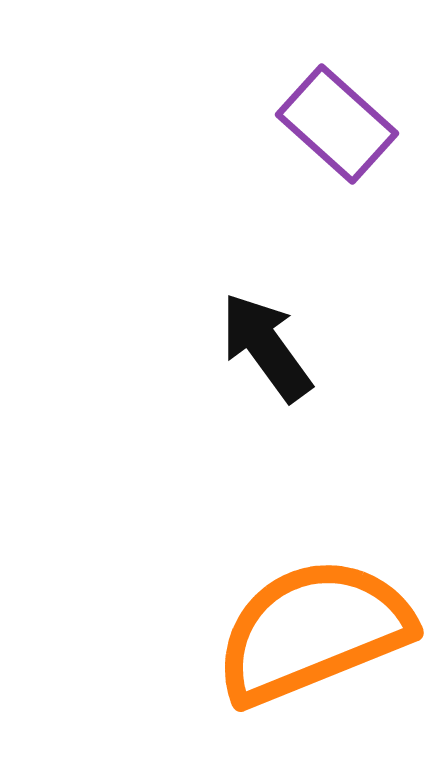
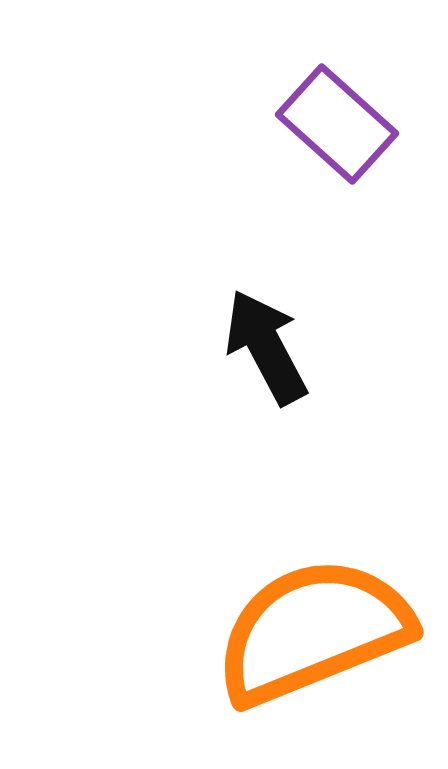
black arrow: rotated 8 degrees clockwise
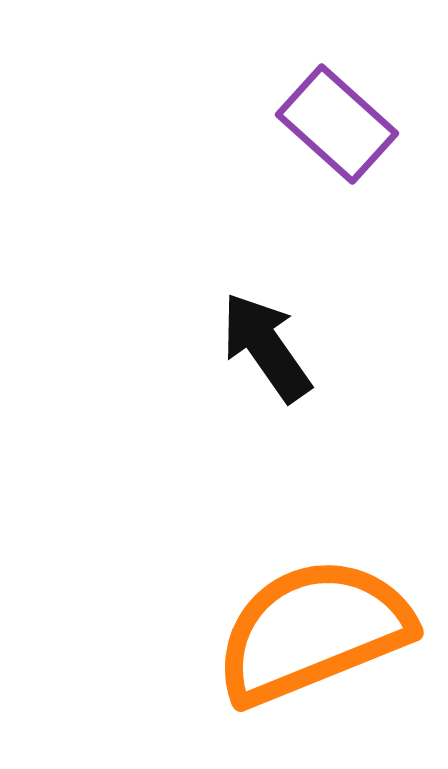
black arrow: rotated 7 degrees counterclockwise
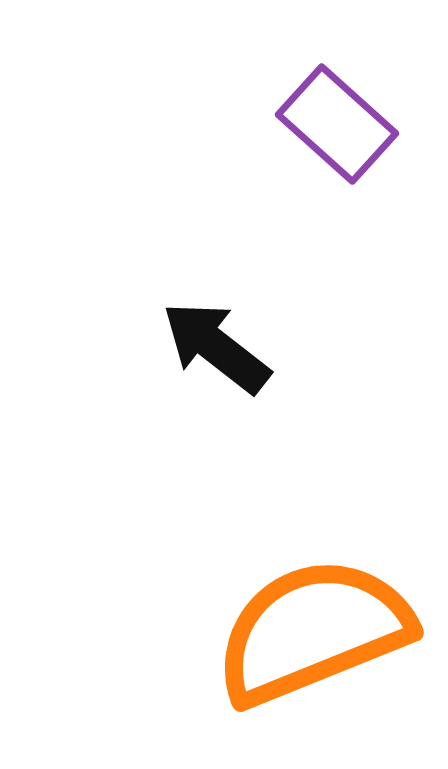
black arrow: moved 50 px left; rotated 17 degrees counterclockwise
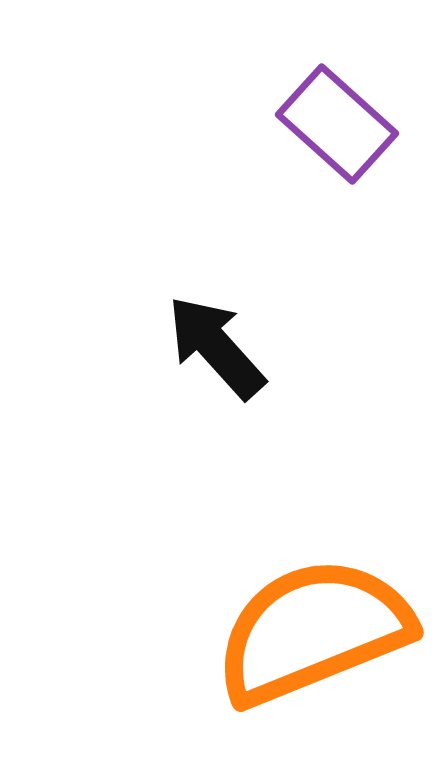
black arrow: rotated 10 degrees clockwise
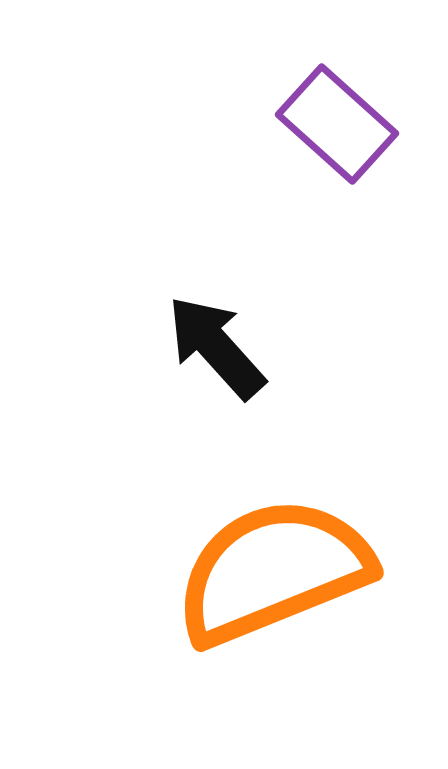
orange semicircle: moved 40 px left, 60 px up
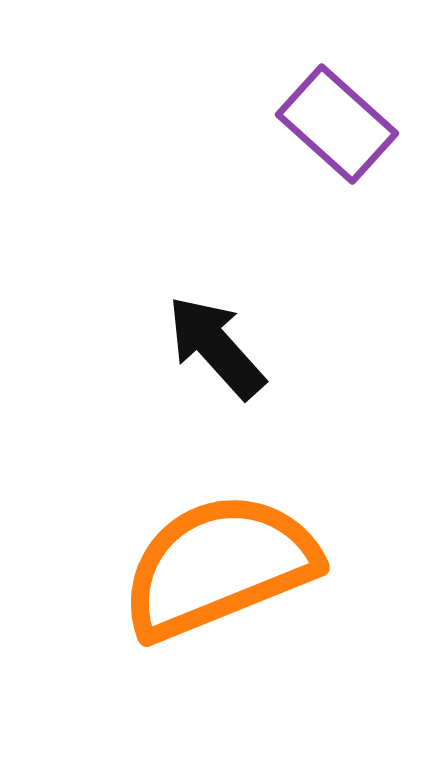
orange semicircle: moved 54 px left, 5 px up
